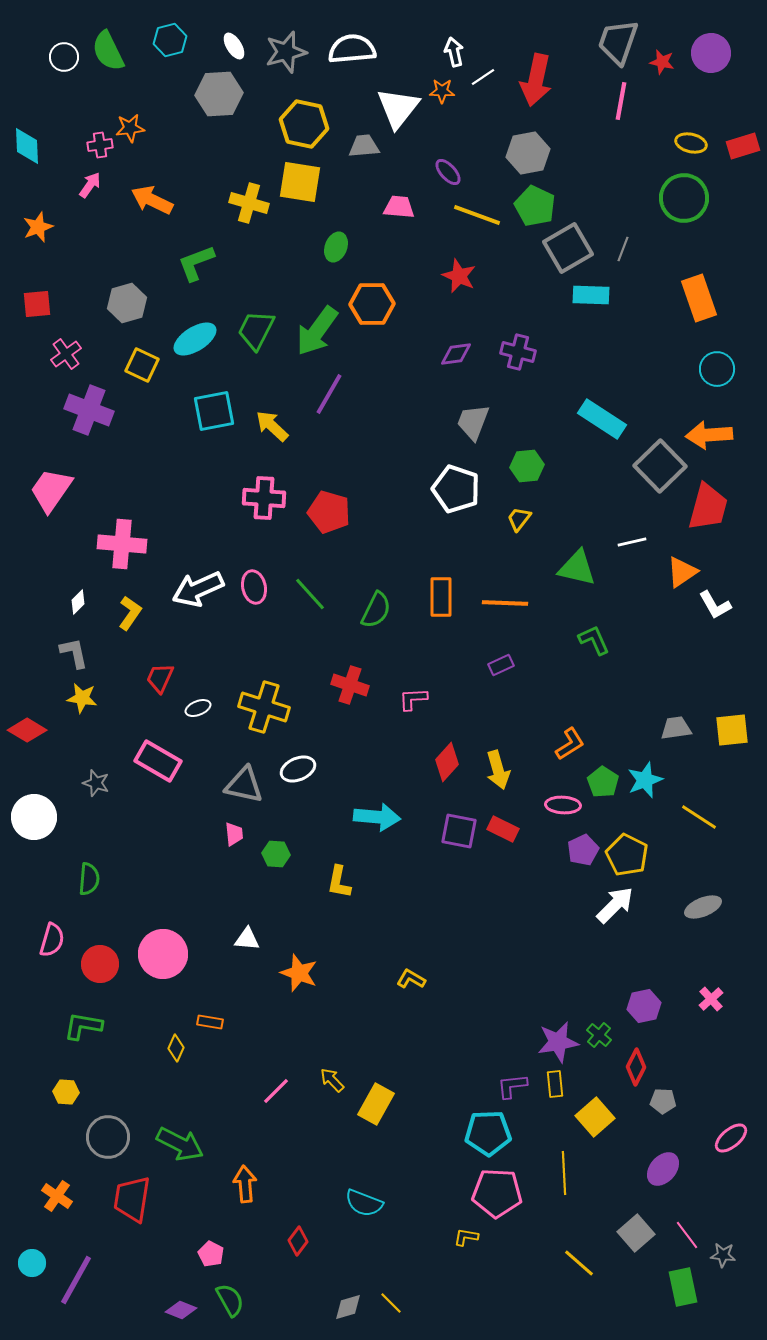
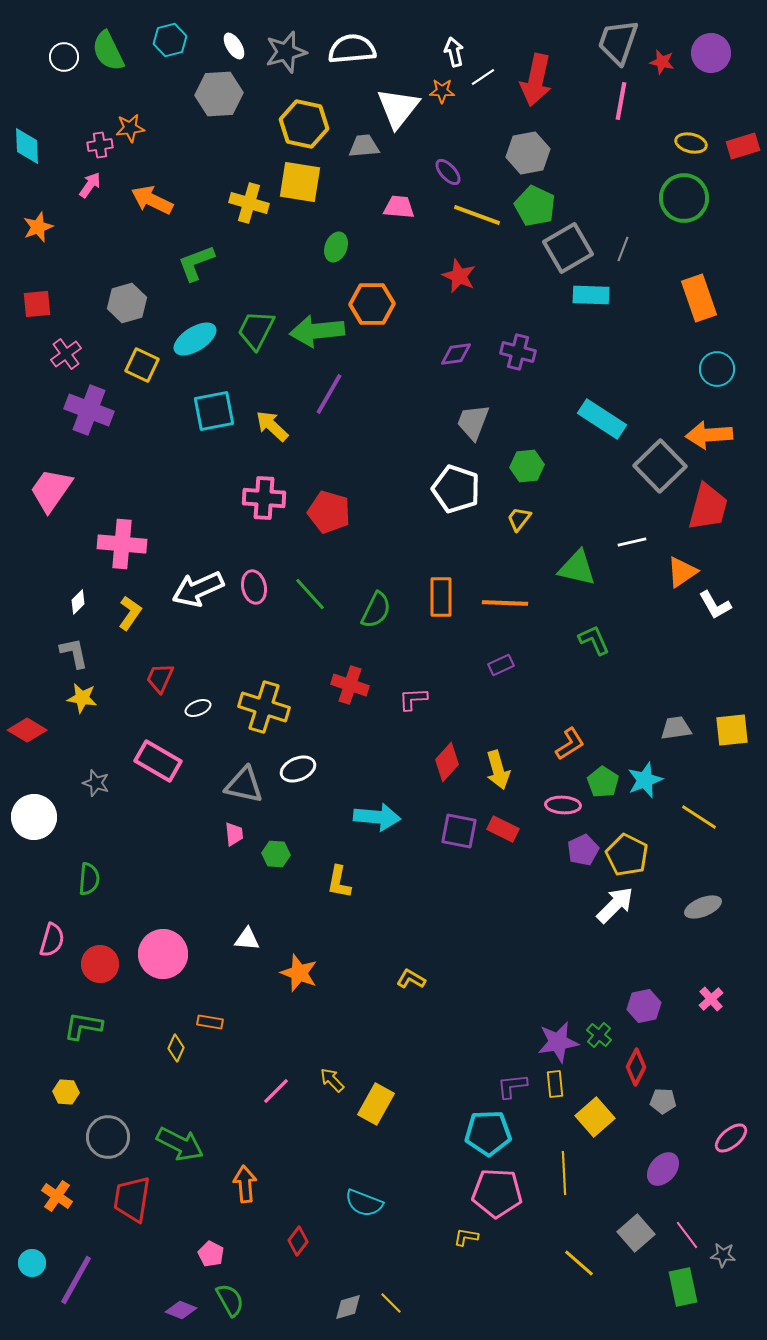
green arrow at (317, 331): rotated 48 degrees clockwise
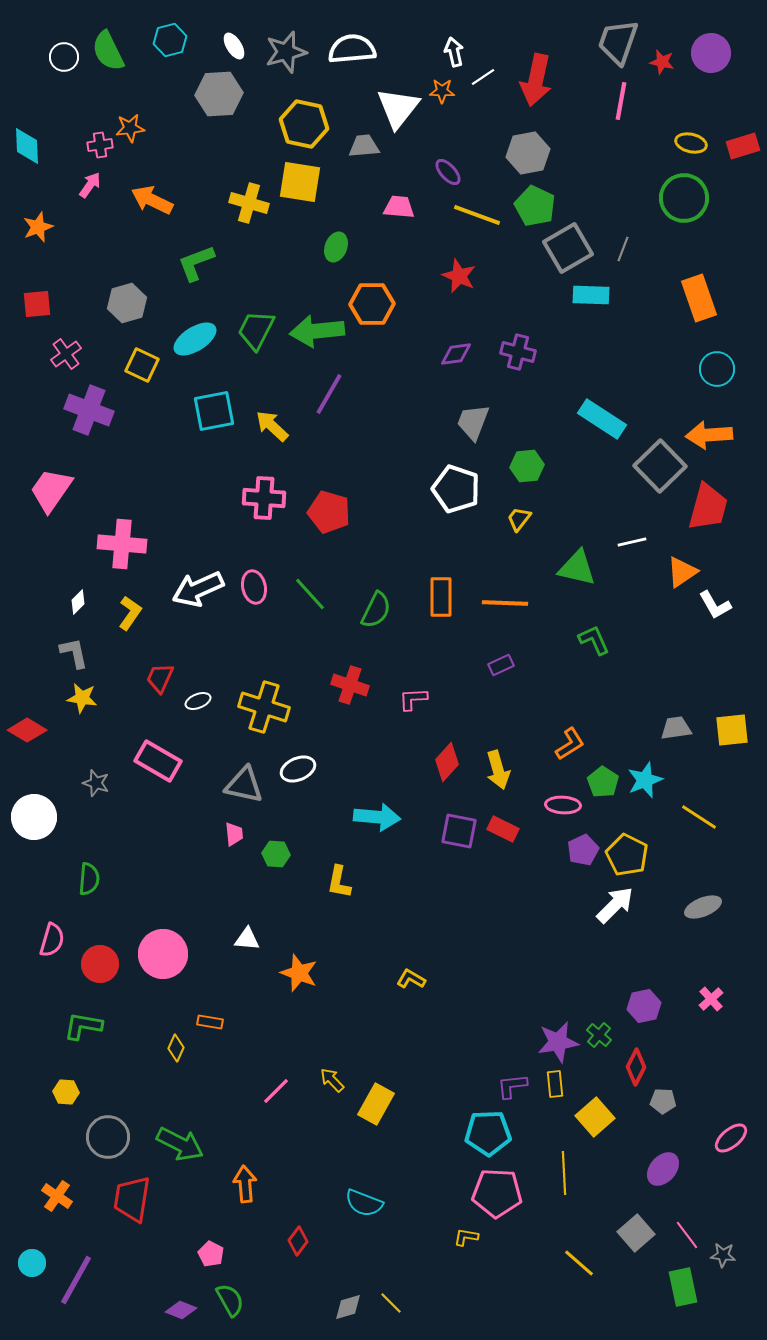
white ellipse at (198, 708): moved 7 px up
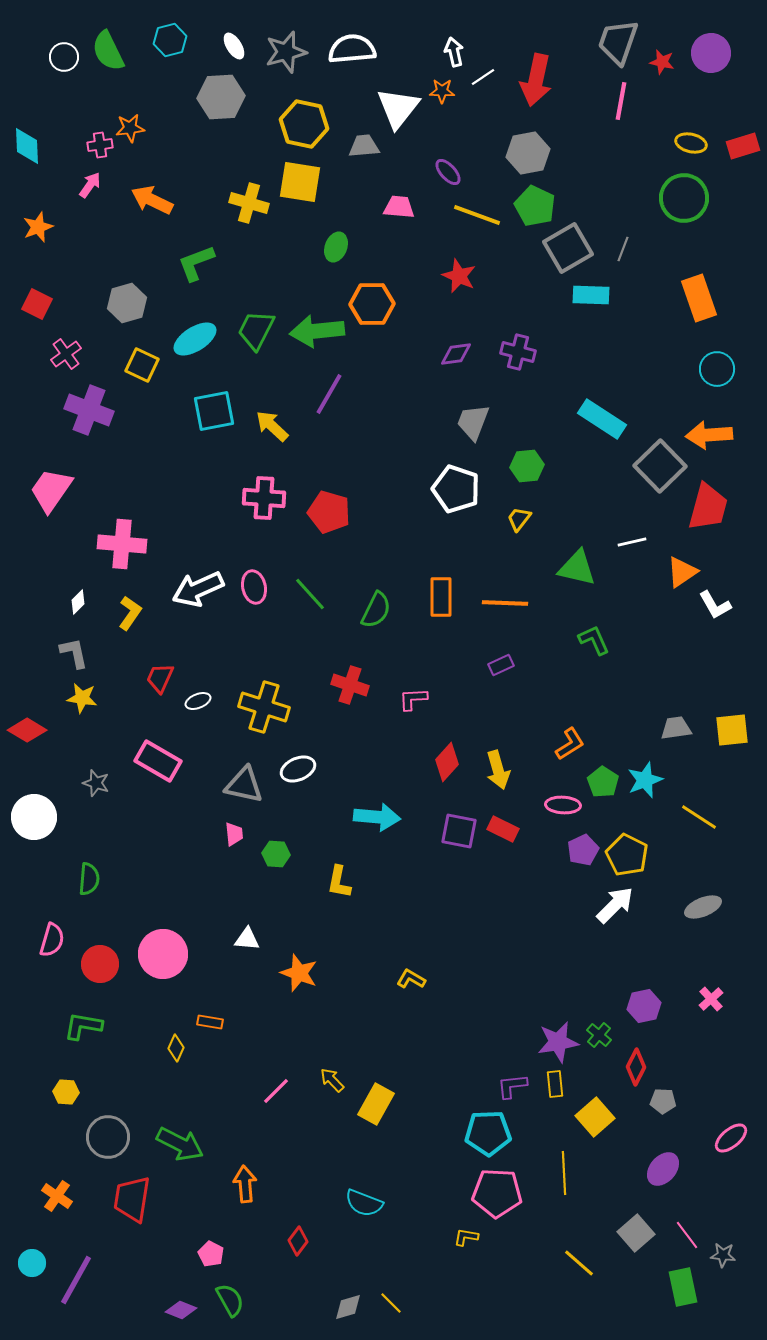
gray hexagon at (219, 94): moved 2 px right, 3 px down
red square at (37, 304): rotated 32 degrees clockwise
